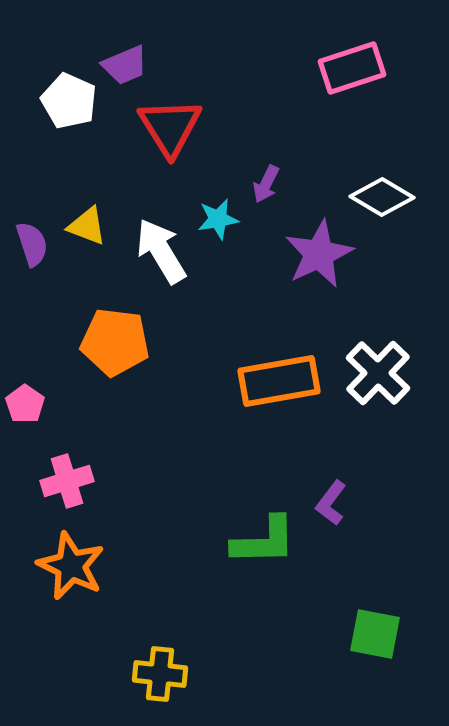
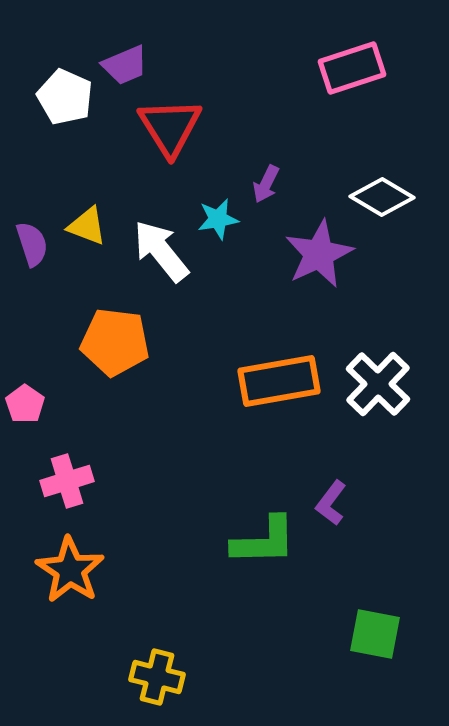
white pentagon: moved 4 px left, 4 px up
white arrow: rotated 8 degrees counterclockwise
white cross: moved 11 px down
orange star: moved 1 px left, 4 px down; rotated 8 degrees clockwise
yellow cross: moved 3 px left, 3 px down; rotated 8 degrees clockwise
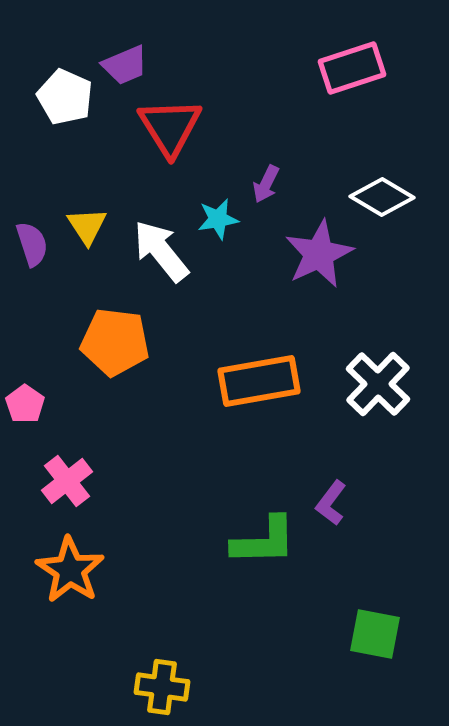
yellow triangle: rotated 36 degrees clockwise
orange rectangle: moved 20 px left
pink cross: rotated 21 degrees counterclockwise
yellow cross: moved 5 px right, 10 px down; rotated 6 degrees counterclockwise
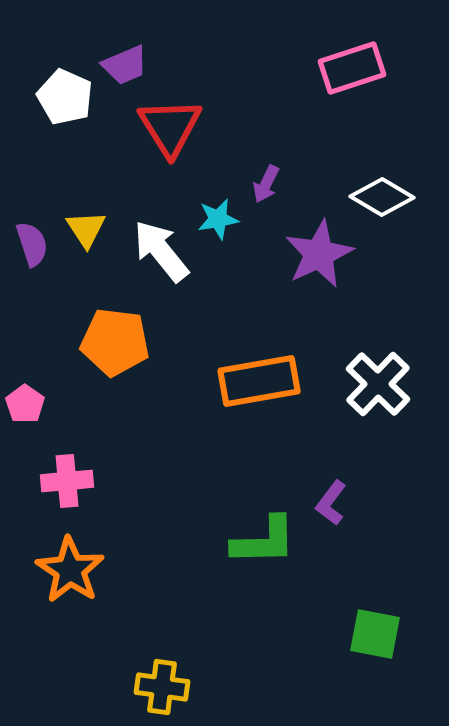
yellow triangle: moved 1 px left, 3 px down
pink cross: rotated 33 degrees clockwise
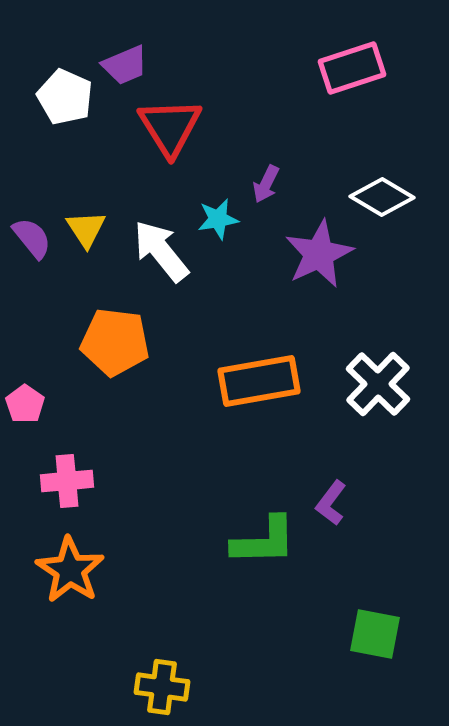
purple semicircle: moved 6 px up; rotated 21 degrees counterclockwise
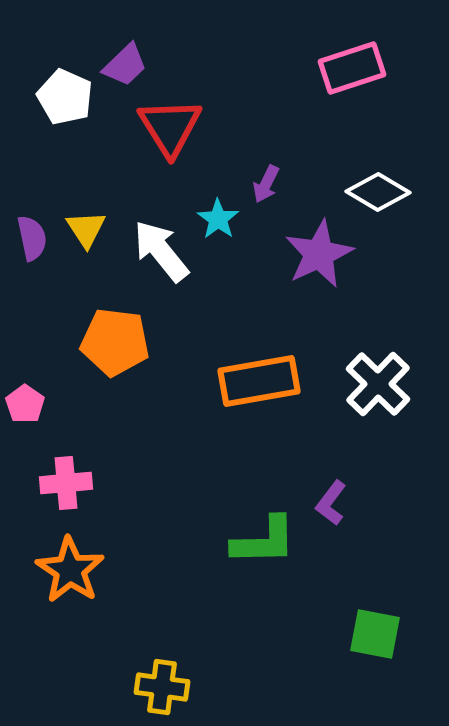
purple trapezoid: rotated 21 degrees counterclockwise
white diamond: moved 4 px left, 5 px up
cyan star: rotated 27 degrees counterclockwise
purple semicircle: rotated 27 degrees clockwise
pink cross: moved 1 px left, 2 px down
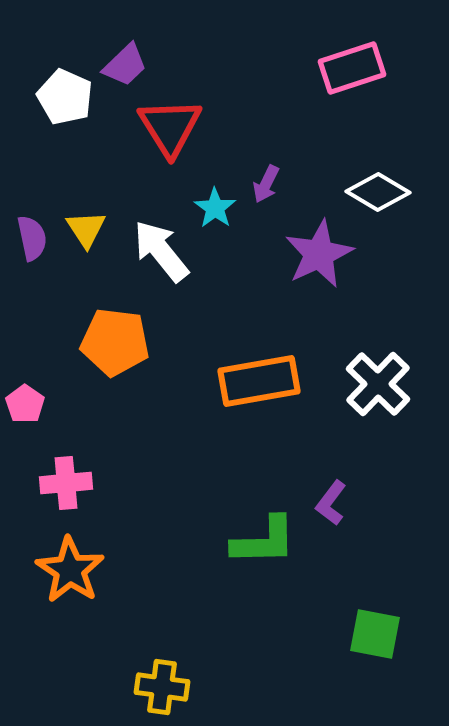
cyan star: moved 3 px left, 11 px up
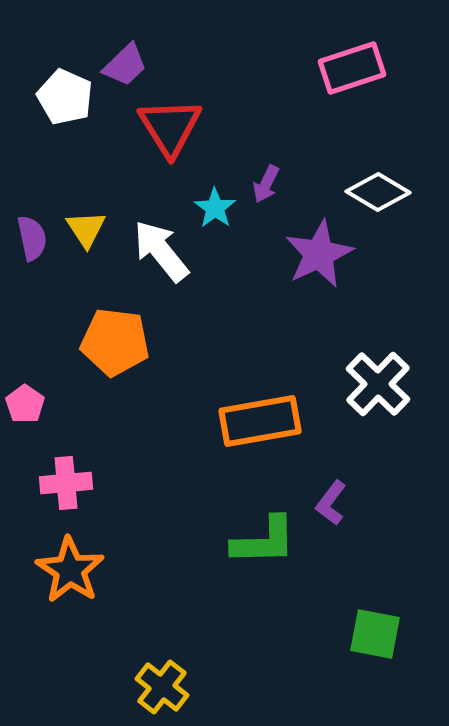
orange rectangle: moved 1 px right, 40 px down
yellow cross: rotated 30 degrees clockwise
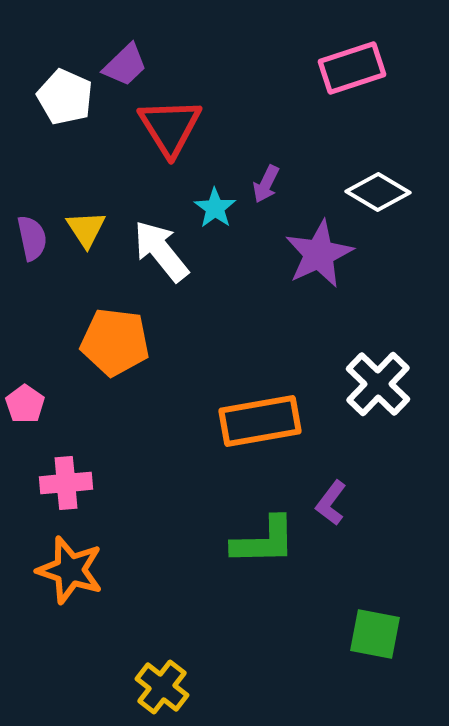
orange star: rotated 16 degrees counterclockwise
